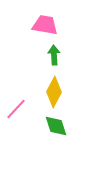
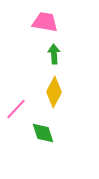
pink trapezoid: moved 3 px up
green arrow: moved 1 px up
green diamond: moved 13 px left, 7 px down
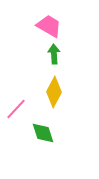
pink trapezoid: moved 4 px right, 4 px down; rotated 20 degrees clockwise
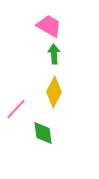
green diamond: rotated 10 degrees clockwise
